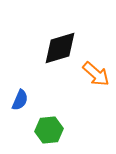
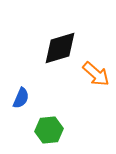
blue semicircle: moved 1 px right, 2 px up
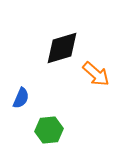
black diamond: moved 2 px right
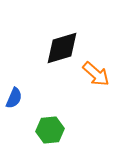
blue semicircle: moved 7 px left
green hexagon: moved 1 px right
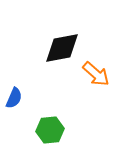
black diamond: rotated 6 degrees clockwise
